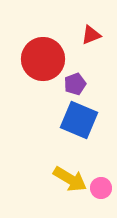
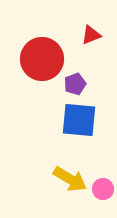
red circle: moved 1 px left
blue square: rotated 18 degrees counterclockwise
pink circle: moved 2 px right, 1 px down
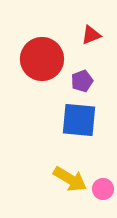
purple pentagon: moved 7 px right, 3 px up
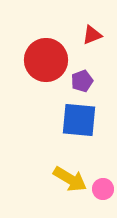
red triangle: moved 1 px right
red circle: moved 4 px right, 1 px down
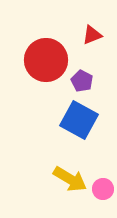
purple pentagon: rotated 25 degrees counterclockwise
blue square: rotated 24 degrees clockwise
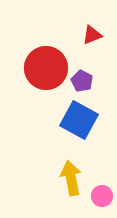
red circle: moved 8 px down
yellow arrow: moved 1 px right, 1 px up; rotated 132 degrees counterclockwise
pink circle: moved 1 px left, 7 px down
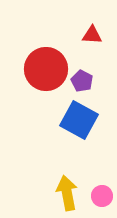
red triangle: rotated 25 degrees clockwise
red circle: moved 1 px down
yellow arrow: moved 4 px left, 15 px down
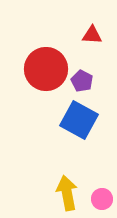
pink circle: moved 3 px down
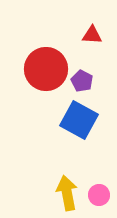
pink circle: moved 3 px left, 4 px up
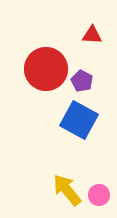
yellow arrow: moved 3 px up; rotated 28 degrees counterclockwise
